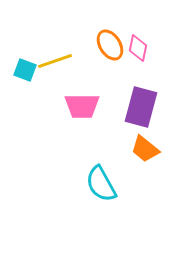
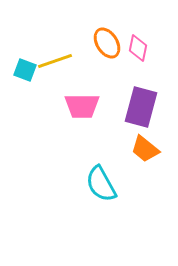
orange ellipse: moved 3 px left, 2 px up
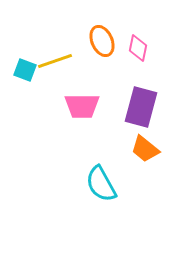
orange ellipse: moved 5 px left, 2 px up; rotated 8 degrees clockwise
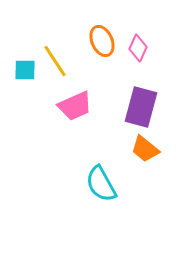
pink diamond: rotated 12 degrees clockwise
yellow line: rotated 76 degrees clockwise
cyan square: rotated 20 degrees counterclockwise
pink trapezoid: moved 7 px left; rotated 24 degrees counterclockwise
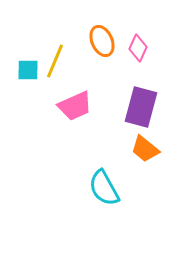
yellow line: rotated 56 degrees clockwise
cyan square: moved 3 px right
cyan semicircle: moved 3 px right, 4 px down
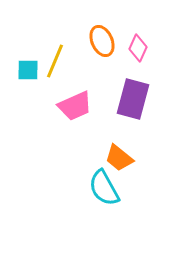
purple rectangle: moved 8 px left, 8 px up
orange trapezoid: moved 26 px left, 9 px down
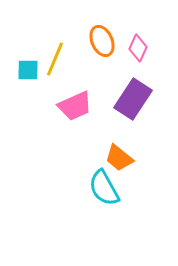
yellow line: moved 2 px up
purple rectangle: rotated 18 degrees clockwise
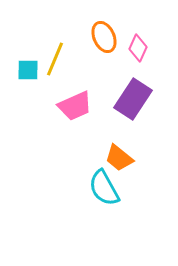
orange ellipse: moved 2 px right, 4 px up
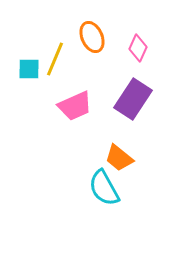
orange ellipse: moved 12 px left
cyan square: moved 1 px right, 1 px up
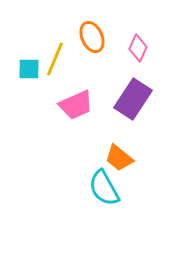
pink trapezoid: moved 1 px right, 1 px up
